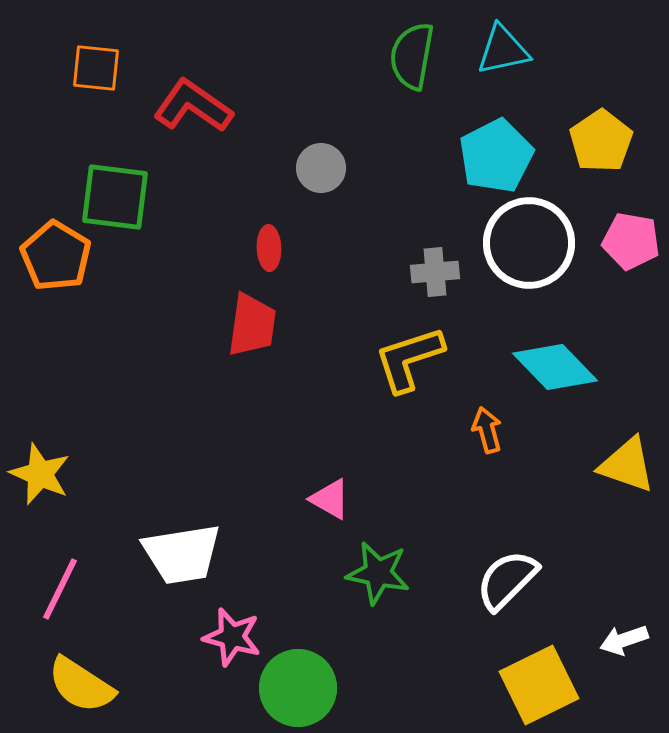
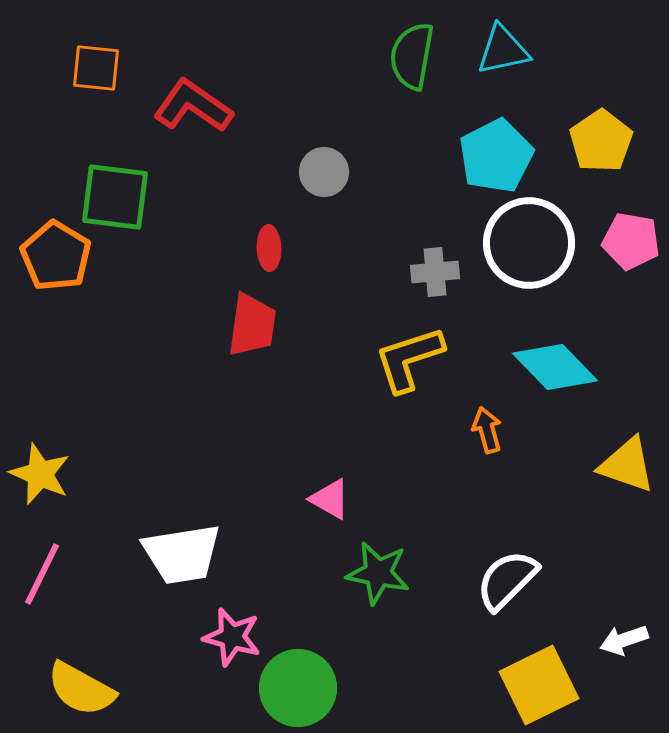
gray circle: moved 3 px right, 4 px down
pink line: moved 18 px left, 15 px up
yellow semicircle: moved 4 px down; rotated 4 degrees counterclockwise
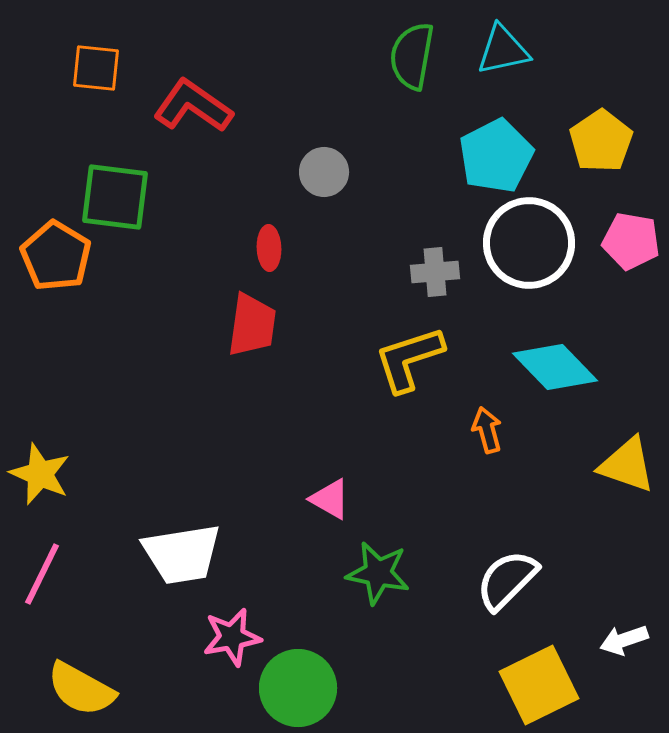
pink star: rotated 26 degrees counterclockwise
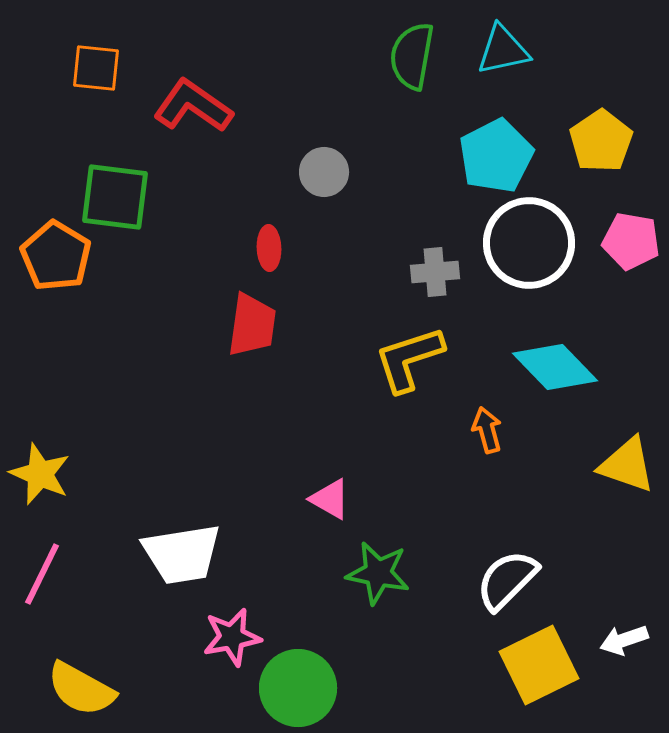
yellow square: moved 20 px up
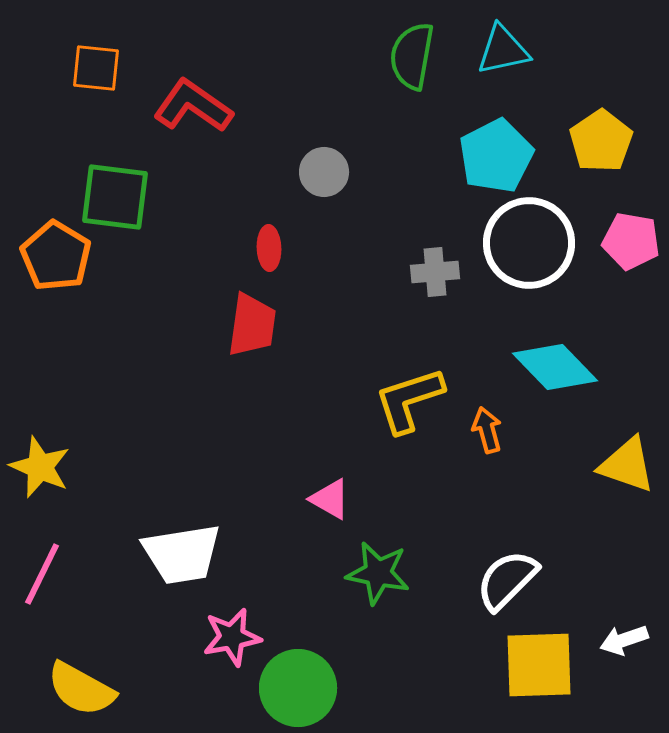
yellow L-shape: moved 41 px down
yellow star: moved 7 px up
yellow square: rotated 24 degrees clockwise
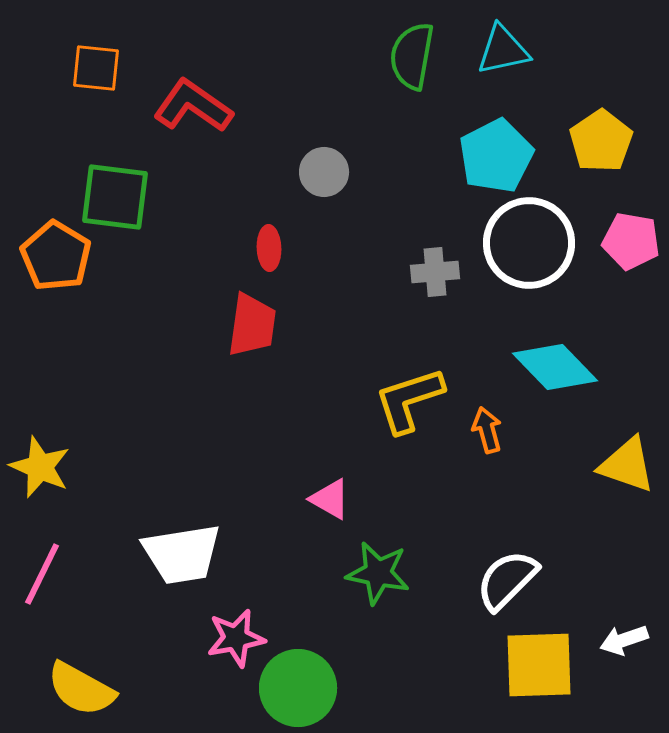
pink star: moved 4 px right, 1 px down
